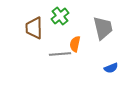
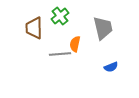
blue semicircle: moved 1 px up
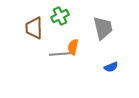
green cross: rotated 12 degrees clockwise
orange semicircle: moved 2 px left, 3 px down
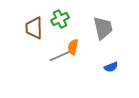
green cross: moved 3 px down
gray line: moved 2 px down; rotated 20 degrees counterclockwise
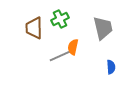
blue semicircle: rotated 72 degrees counterclockwise
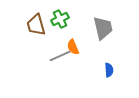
brown trapezoid: moved 2 px right, 3 px up; rotated 15 degrees counterclockwise
orange semicircle: rotated 35 degrees counterclockwise
blue semicircle: moved 2 px left, 3 px down
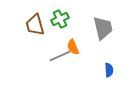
brown trapezoid: moved 1 px left
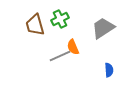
gray trapezoid: rotated 110 degrees counterclockwise
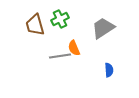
orange semicircle: moved 1 px right, 1 px down
gray line: rotated 15 degrees clockwise
